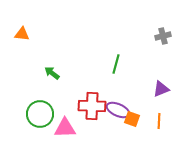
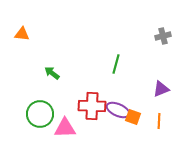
orange square: moved 1 px right, 2 px up
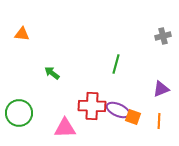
green circle: moved 21 px left, 1 px up
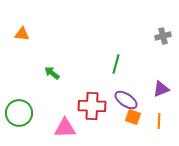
purple ellipse: moved 8 px right, 10 px up; rotated 10 degrees clockwise
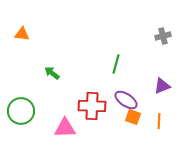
purple triangle: moved 1 px right, 3 px up
green circle: moved 2 px right, 2 px up
